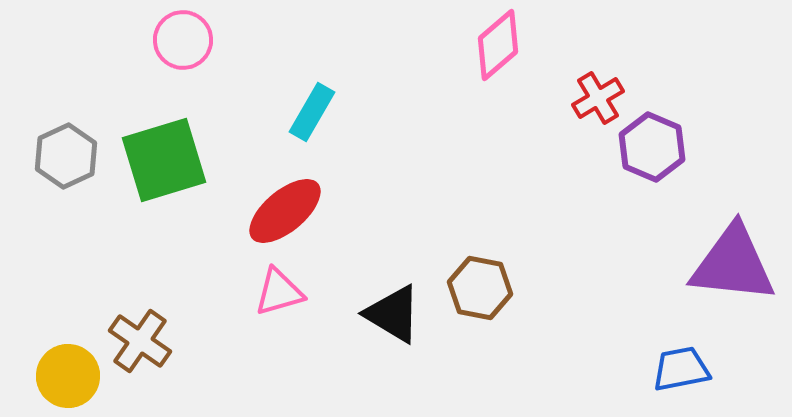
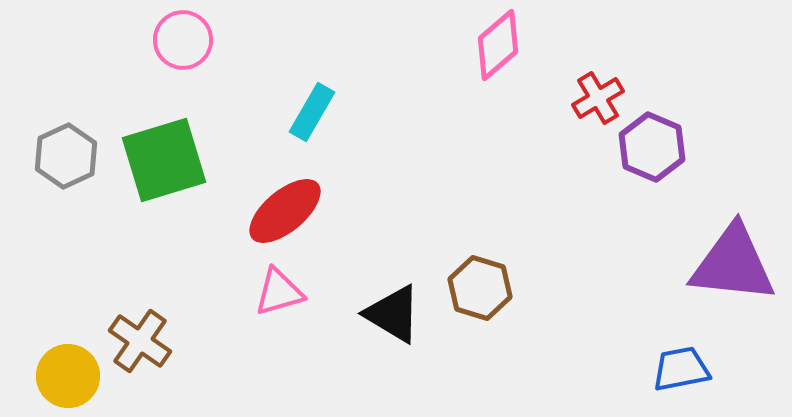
brown hexagon: rotated 6 degrees clockwise
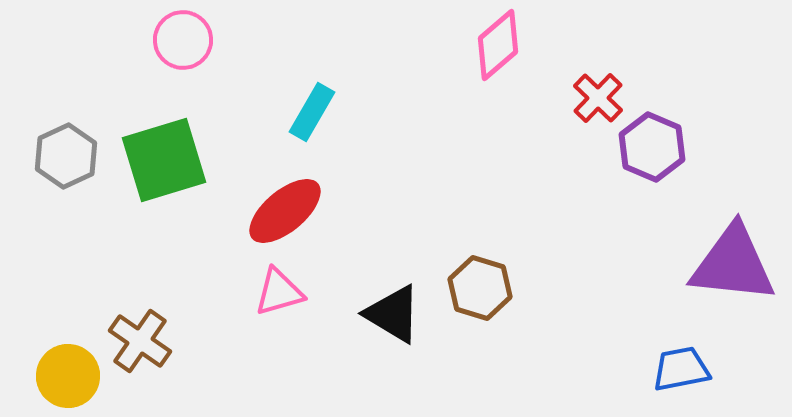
red cross: rotated 15 degrees counterclockwise
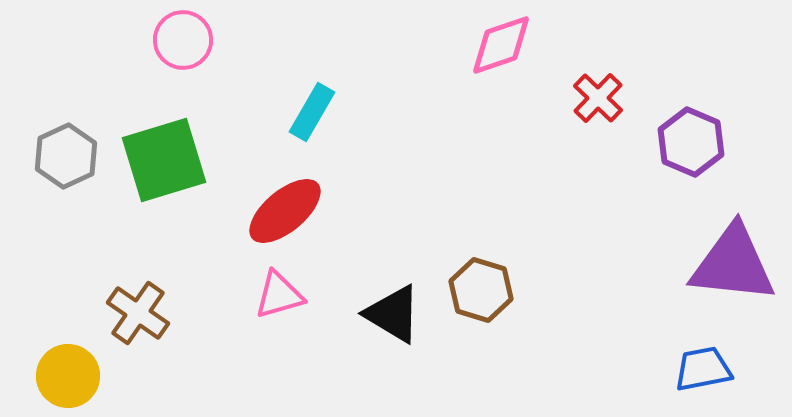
pink diamond: moved 3 px right; rotated 22 degrees clockwise
purple hexagon: moved 39 px right, 5 px up
brown hexagon: moved 1 px right, 2 px down
pink triangle: moved 3 px down
brown cross: moved 2 px left, 28 px up
blue trapezoid: moved 22 px right
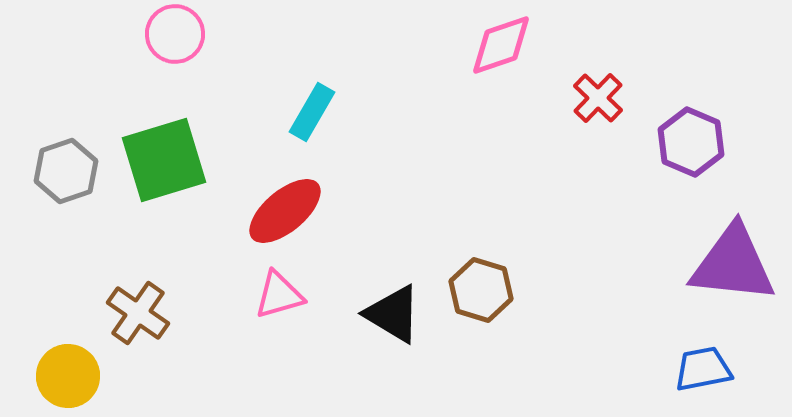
pink circle: moved 8 px left, 6 px up
gray hexagon: moved 15 px down; rotated 6 degrees clockwise
